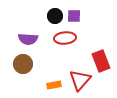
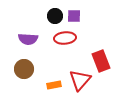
brown circle: moved 1 px right, 5 px down
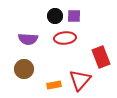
red rectangle: moved 4 px up
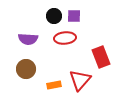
black circle: moved 1 px left
brown circle: moved 2 px right
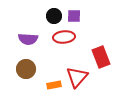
red ellipse: moved 1 px left, 1 px up
red triangle: moved 3 px left, 3 px up
